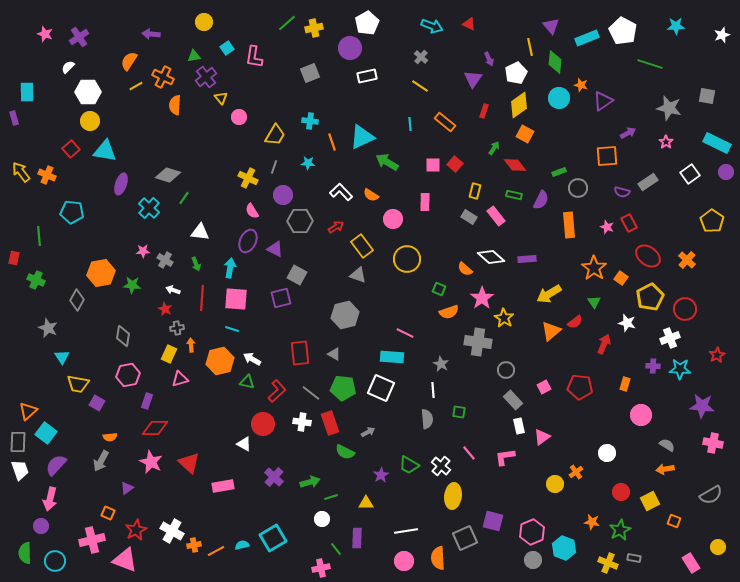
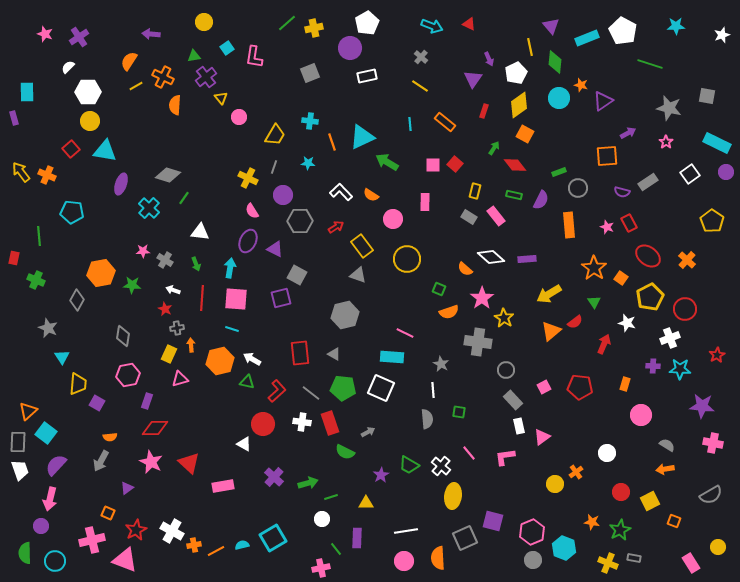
yellow trapezoid at (78, 384): rotated 95 degrees counterclockwise
green arrow at (310, 482): moved 2 px left, 1 px down
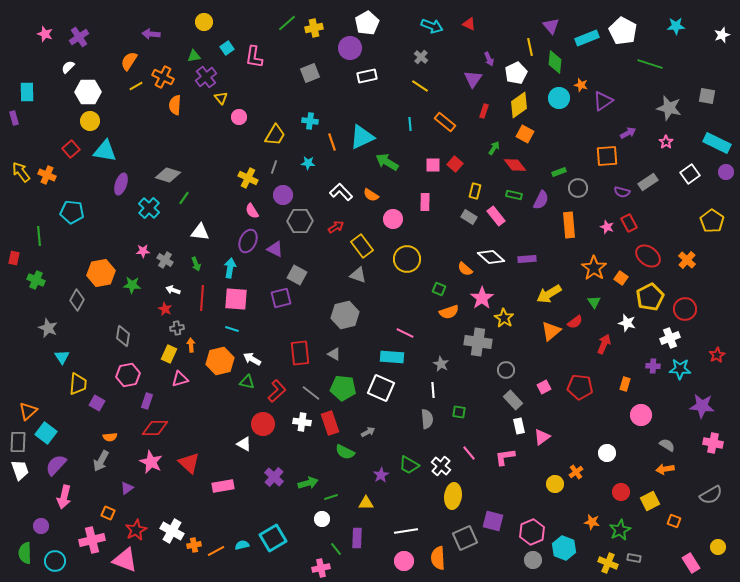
pink arrow at (50, 499): moved 14 px right, 2 px up
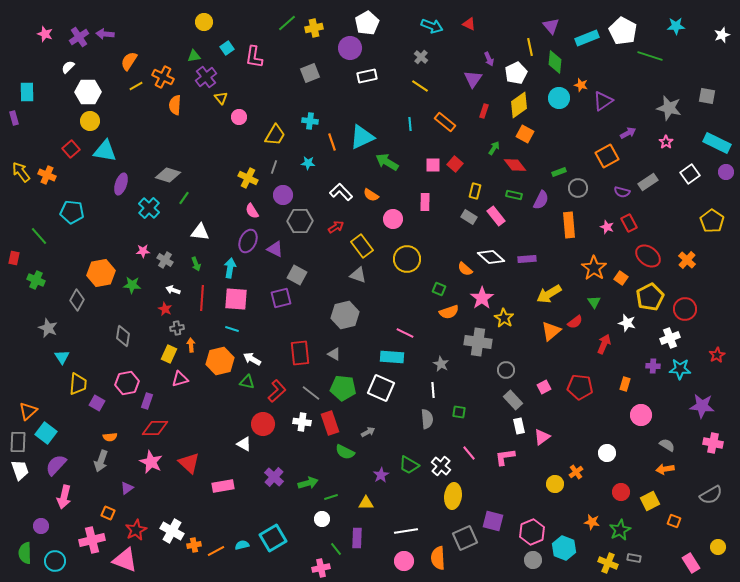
purple arrow at (151, 34): moved 46 px left
green line at (650, 64): moved 8 px up
orange square at (607, 156): rotated 25 degrees counterclockwise
green line at (39, 236): rotated 36 degrees counterclockwise
pink hexagon at (128, 375): moved 1 px left, 8 px down
gray arrow at (101, 461): rotated 10 degrees counterclockwise
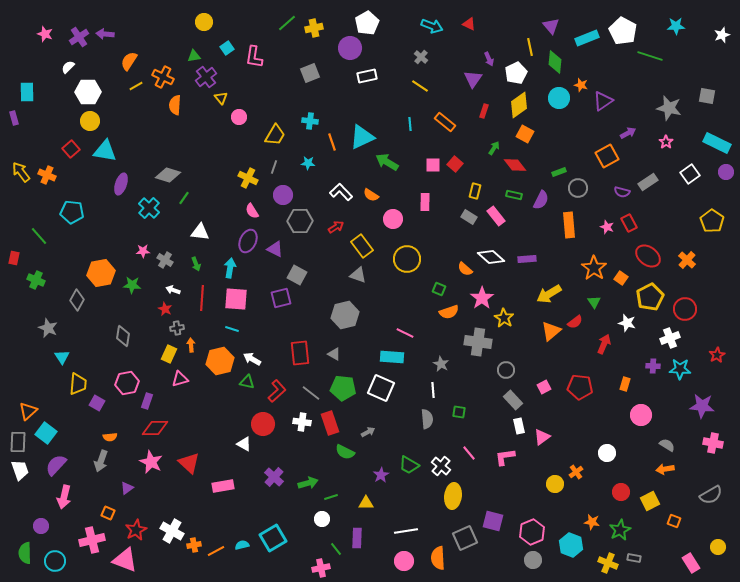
cyan hexagon at (564, 548): moved 7 px right, 3 px up
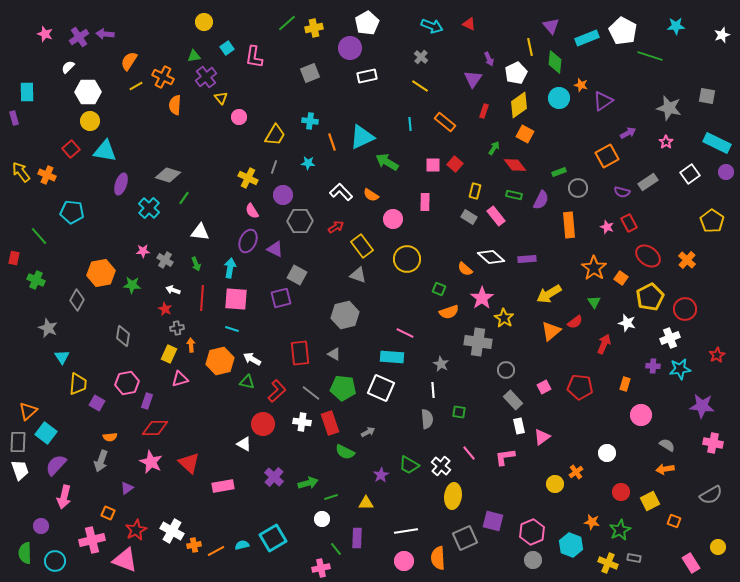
cyan star at (680, 369): rotated 10 degrees counterclockwise
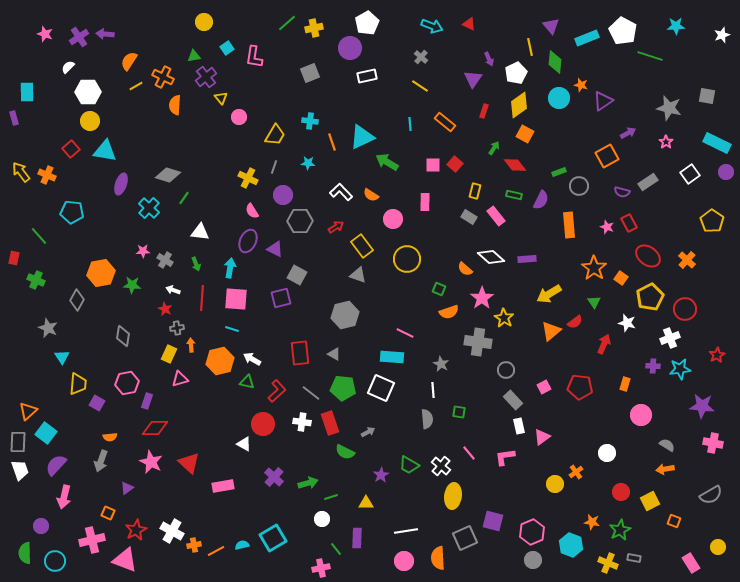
gray circle at (578, 188): moved 1 px right, 2 px up
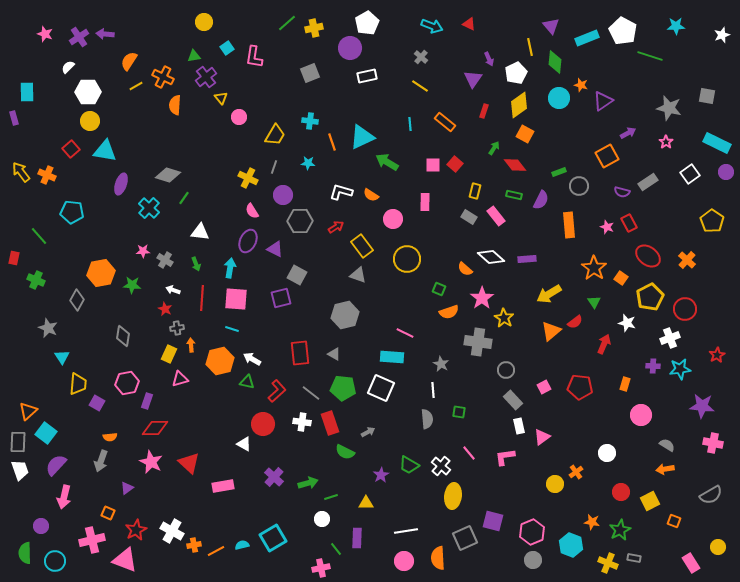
white L-shape at (341, 192): rotated 30 degrees counterclockwise
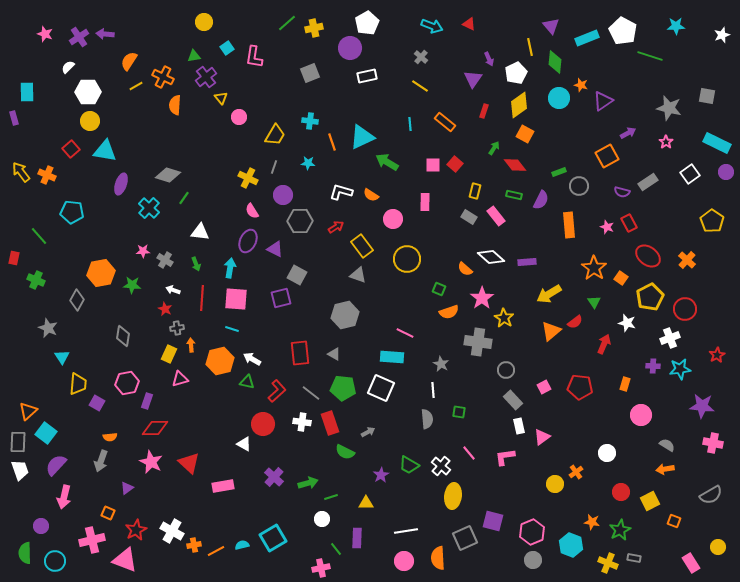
purple rectangle at (527, 259): moved 3 px down
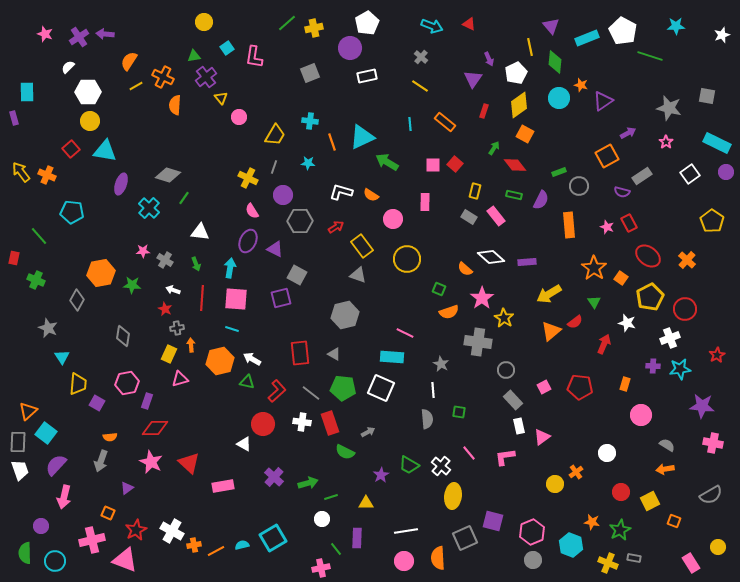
gray rectangle at (648, 182): moved 6 px left, 6 px up
